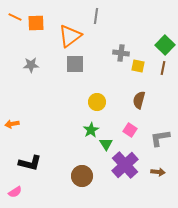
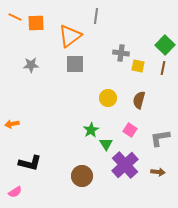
yellow circle: moved 11 px right, 4 px up
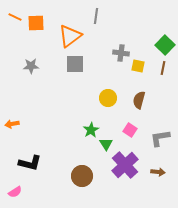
gray star: moved 1 px down
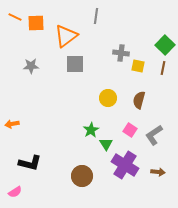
orange triangle: moved 4 px left
gray L-shape: moved 6 px left, 3 px up; rotated 25 degrees counterclockwise
purple cross: rotated 16 degrees counterclockwise
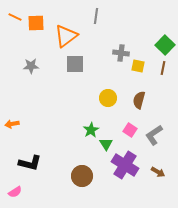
brown arrow: rotated 24 degrees clockwise
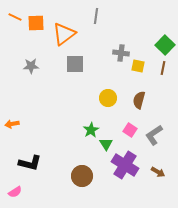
orange triangle: moved 2 px left, 2 px up
